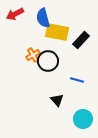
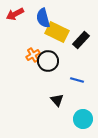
yellow rectangle: rotated 15 degrees clockwise
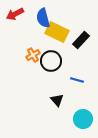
black circle: moved 3 px right
